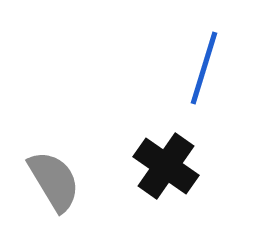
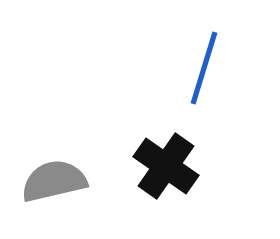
gray semicircle: rotated 72 degrees counterclockwise
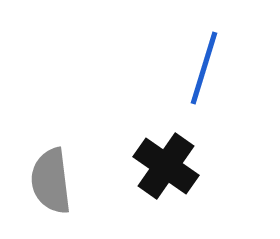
gray semicircle: moved 3 px left; rotated 84 degrees counterclockwise
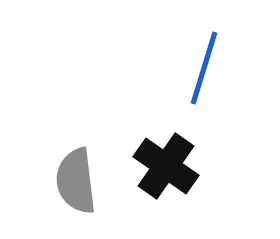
gray semicircle: moved 25 px right
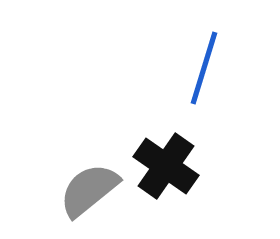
gray semicircle: moved 13 px right, 9 px down; rotated 58 degrees clockwise
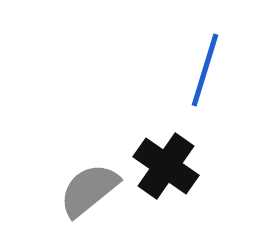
blue line: moved 1 px right, 2 px down
